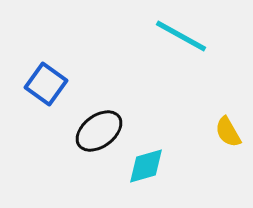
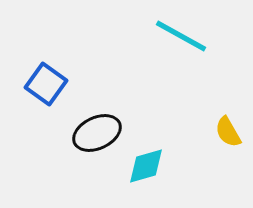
black ellipse: moved 2 px left, 2 px down; rotated 12 degrees clockwise
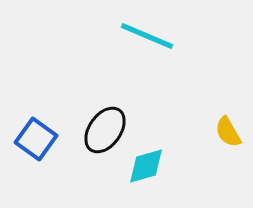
cyan line: moved 34 px left; rotated 6 degrees counterclockwise
blue square: moved 10 px left, 55 px down
black ellipse: moved 8 px right, 3 px up; rotated 30 degrees counterclockwise
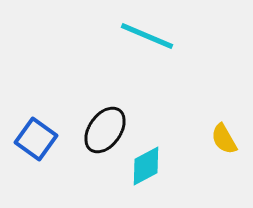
yellow semicircle: moved 4 px left, 7 px down
cyan diamond: rotated 12 degrees counterclockwise
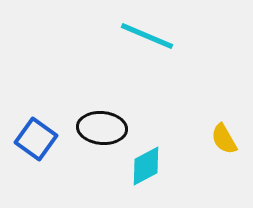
black ellipse: moved 3 px left, 2 px up; rotated 60 degrees clockwise
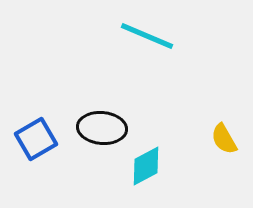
blue square: rotated 24 degrees clockwise
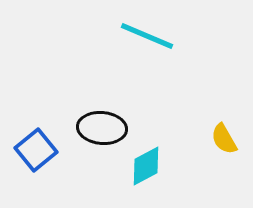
blue square: moved 11 px down; rotated 9 degrees counterclockwise
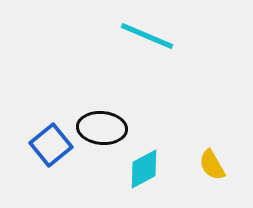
yellow semicircle: moved 12 px left, 26 px down
blue square: moved 15 px right, 5 px up
cyan diamond: moved 2 px left, 3 px down
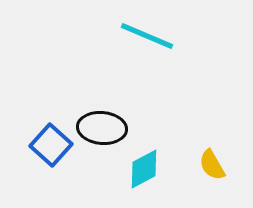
blue square: rotated 9 degrees counterclockwise
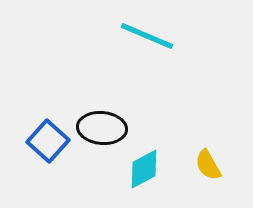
blue square: moved 3 px left, 4 px up
yellow semicircle: moved 4 px left
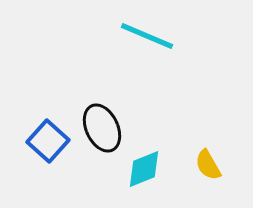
black ellipse: rotated 60 degrees clockwise
cyan diamond: rotated 6 degrees clockwise
